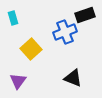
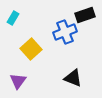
cyan rectangle: rotated 48 degrees clockwise
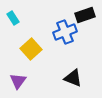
cyan rectangle: rotated 64 degrees counterclockwise
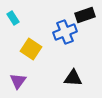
yellow square: rotated 15 degrees counterclockwise
black triangle: rotated 18 degrees counterclockwise
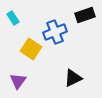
blue cross: moved 10 px left
black triangle: rotated 30 degrees counterclockwise
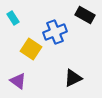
black rectangle: rotated 48 degrees clockwise
purple triangle: rotated 30 degrees counterclockwise
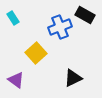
blue cross: moved 5 px right, 5 px up
yellow square: moved 5 px right, 4 px down; rotated 15 degrees clockwise
purple triangle: moved 2 px left, 1 px up
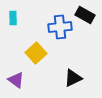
cyan rectangle: rotated 32 degrees clockwise
blue cross: rotated 15 degrees clockwise
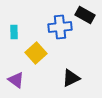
cyan rectangle: moved 1 px right, 14 px down
black triangle: moved 2 px left
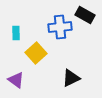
cyan rectangle: moved 2 px right, 1 px down
